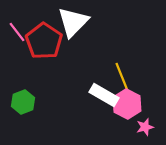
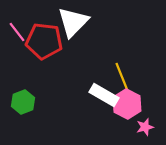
red pentagon: rotated 27 degrees counterclockwise
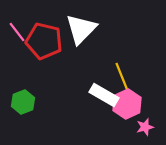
white triangle: moved 8 px right, 7 px down
red pentagon: rotated 6 degrees clockwise
pink hexagon: rotated 8 degrees clockwise
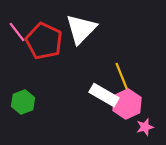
red pentagon: rotated 12 degrees clockwise
